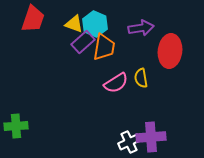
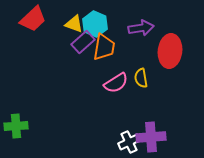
red trapezoid: rotated 28 degrees clockwise
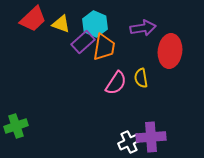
yellow triangle: moved 13 px left
purple arrow: moved 2 px right
pink semicircle: rotated 25 degrees counterclockwise
green cross: rotated 15 degrees counterclockwise
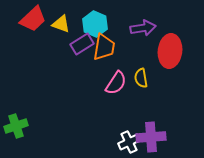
purple rectangle: moved 1 px left, 2 px down; rotated 10 degrees clockwise
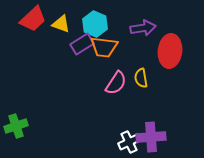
orange trapezoid: rotated 88 degrees clockwise
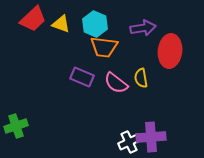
purple rectangle: moved 33 px down; rotated 55 degrees clockwise
pink semicircle: rotated 95 degrees clockwise
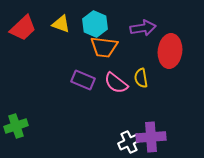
red trapezoid: moved 10 px left, 9 px down
purple rectangle: moved 1 px right, 3 px down
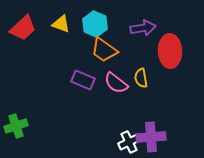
orange trapezoid: moved 3 px down; rotated 28 degrees clockwise
red ellipse: rotated 8 degrees counterclockwise
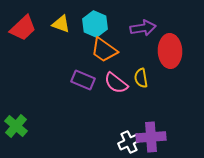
green cross: rotated 30 degrees counterclockwise
